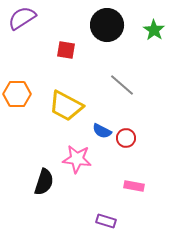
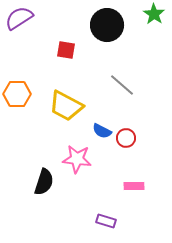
purple semicircle: moved 3 px left
green star: moved 16 px up
pink rectangle: rotated 12 degrees counterclockwise
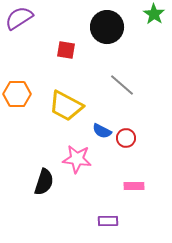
black circle: moved 2 px down
purple rectangle: moved 2 px right; rotated 18 degrees counterclockwise
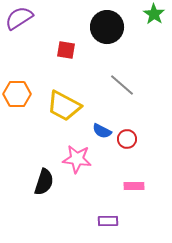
yellow trapezoid: moved 2 px left
red circle: moved 1 px right, 1 px down
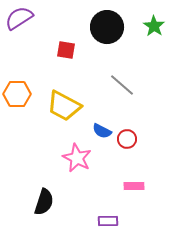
green star: moved 12 px down
pink star: moved 1 px up; rotated 20 degrees clockwise
black semicircle: moved 20 px down
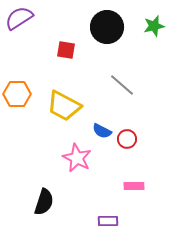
green star: rotated 25 degrees clockwise
